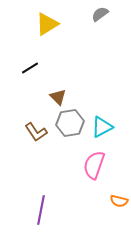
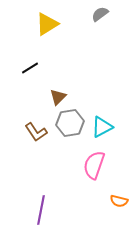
brown triangle: rotated 30 degrees clockwise
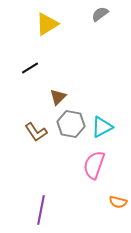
gray hexagon: moved 1 px right, 1 px down; rotated 20 degrees clockwise
orange semicircle: moved 1 px left, 1 px down
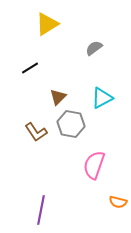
gray semicircle: moved 6 px left, 34 px down
cyan triangle: moved 29 px up
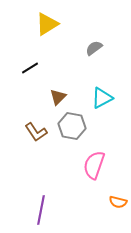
gray hexagon: moved 1 px right, 2 px down
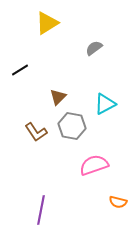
yellow triangle: moved 1 px up
black line: moved 10 px left, 2 px down
cyan triangle: moved 3 px right, 6 px down
pink semicircle: rotated 52 degrees clockwise
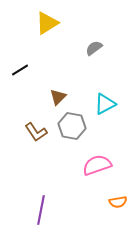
pink semicircle: moved 3 px right
orange semicircle: rotated 24 degrees counterclockwise
